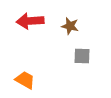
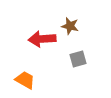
red arrow: moved 12 px right, 18 px down
gray square: moved 4 px left, 3 px down; rotated 18 degrees counterclockwise
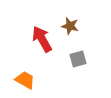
red arrow: rotated 64 degrees clockwise
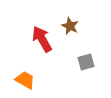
brown star: rotated 12 degrees clockwise
gray square: moved 8 px right, 3 px down
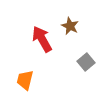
gray square: rotated 24 degrees counterclockwise
orange trapezoid: rotated 105 degrees counterclockwise
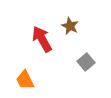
orange trapezoid: rotated 40 degrees counterclockwise
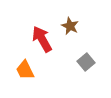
orange trapezoid: moved 10 px up
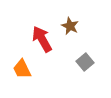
gray square: moved 1 px left
orange trapezoid: moved 3 px left, 1 px up
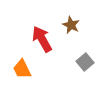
brown star: moved 1 px right, 1 px up
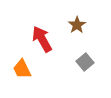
brown star: moved 6 px right; rotated 12 degrees clockwise
